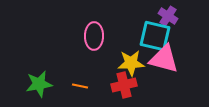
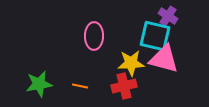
red cross: moved 1 px down
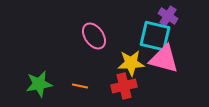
pink ellipse: rotated 36 degrees counterclockwise
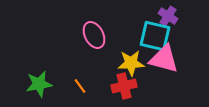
pink ellipse: moved 1 px up; rotated 8 degrees clockwise
orange line: rotated 42 degrees clockwise
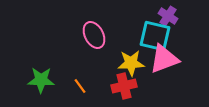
pink triangle: rotated 36 degrees counterclockwise
green star: moved 2 px right, 4 px up; rotated 12 degrees clockwise
